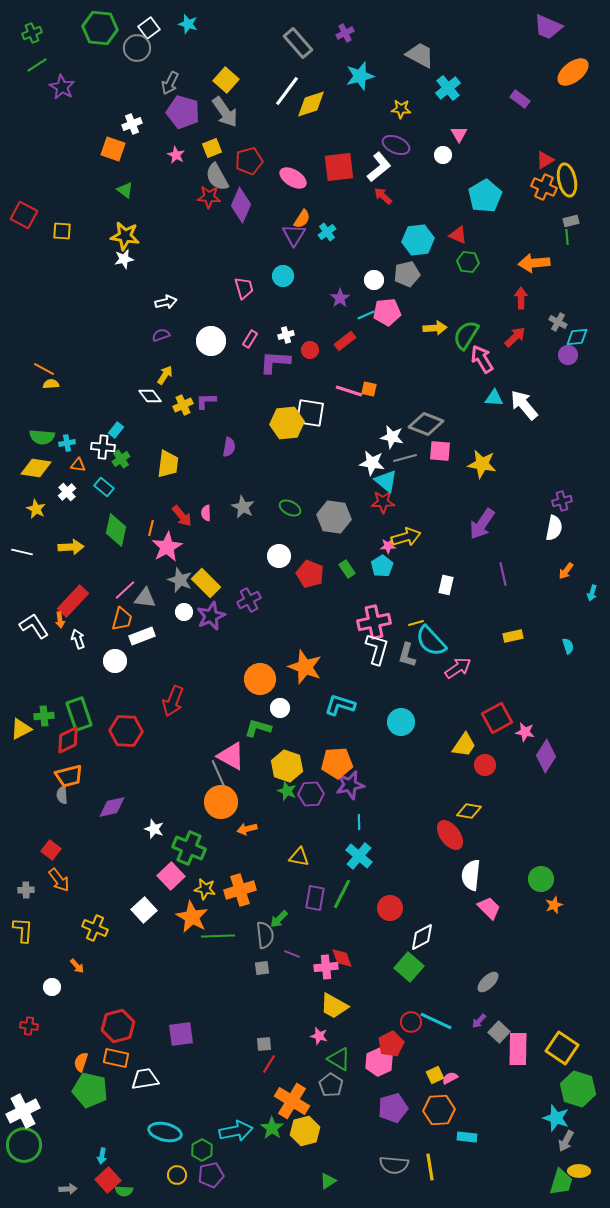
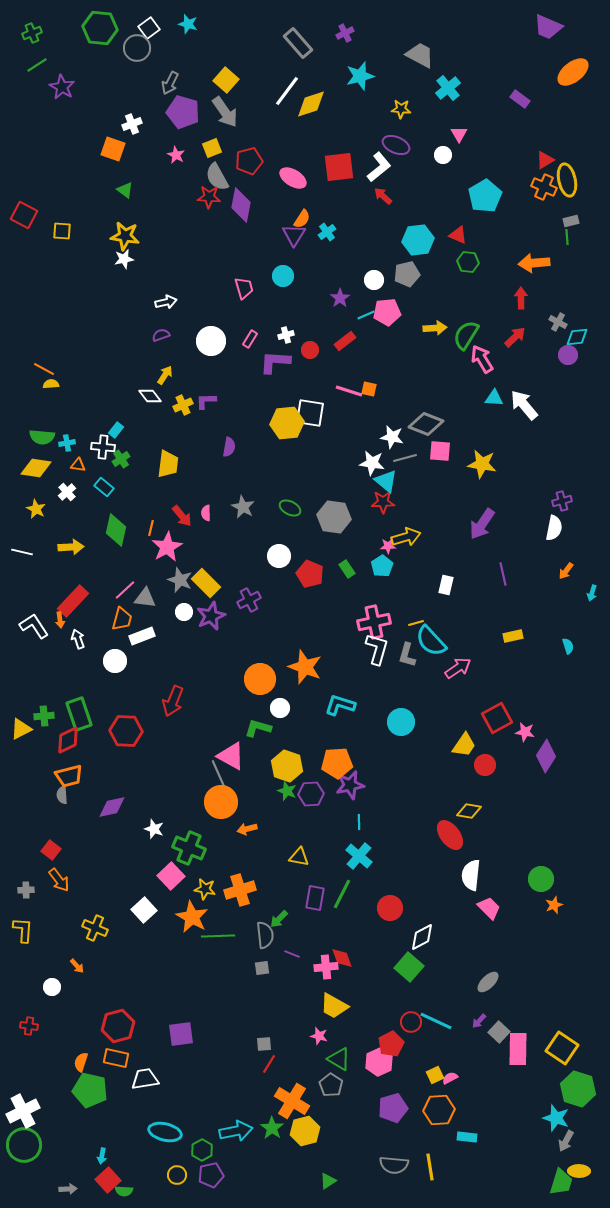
purple diamond at (241, 205): rotated 12 degrees counterclockwise
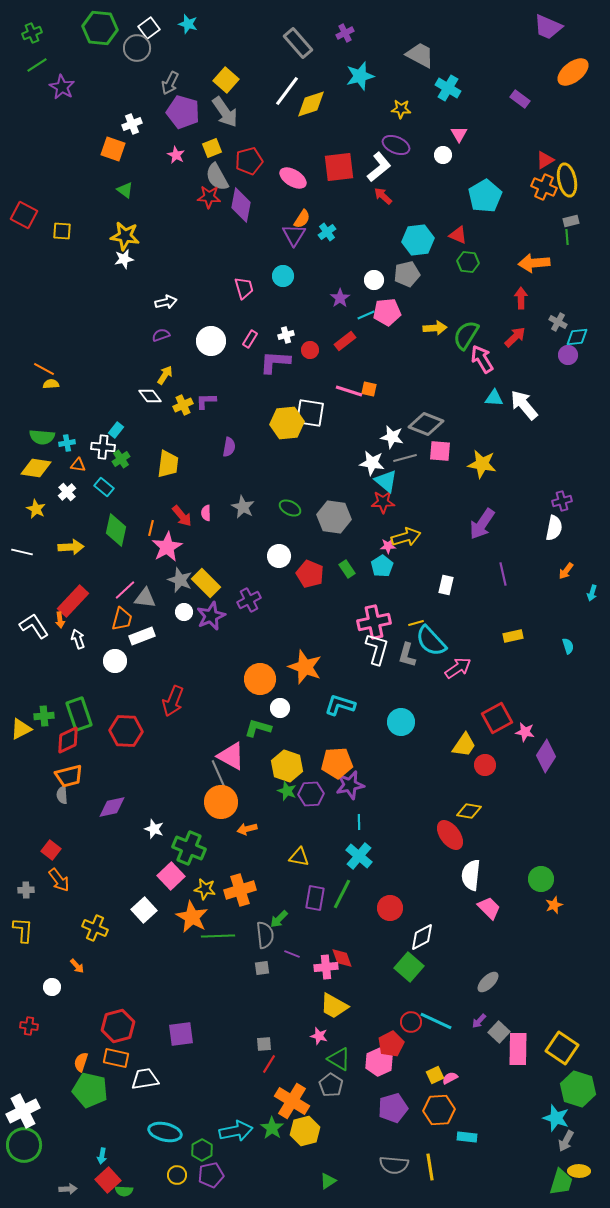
cyan cross at (448, 88): rotated 20 degrees counterclockwise
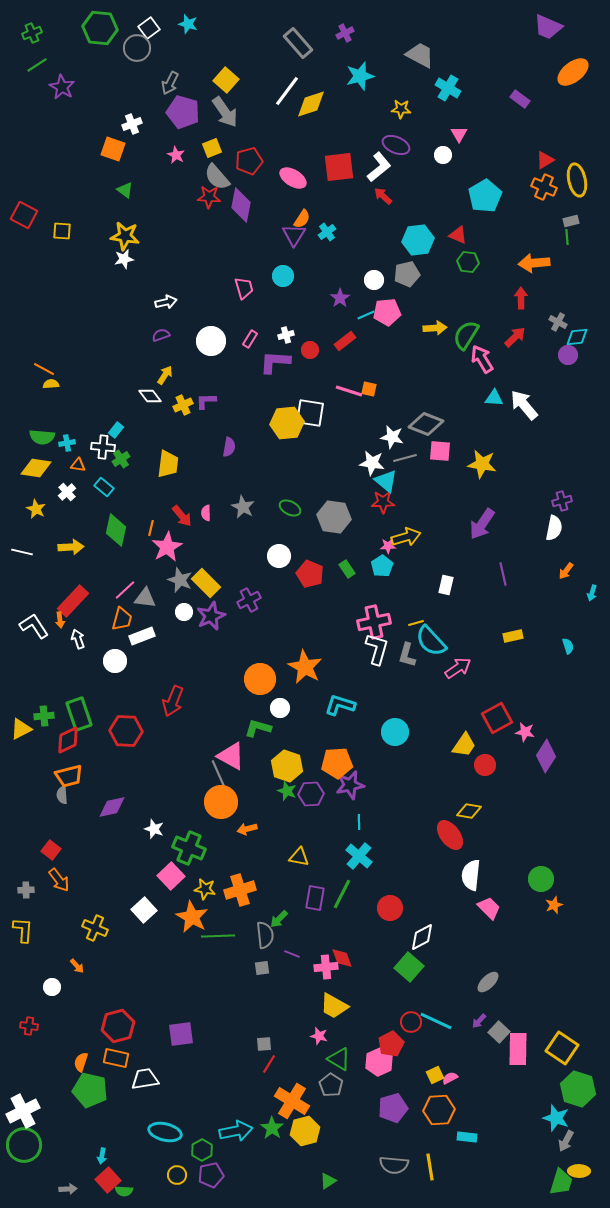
gray semicircle at (217, 177): rotated 12 degrees counterclockwise
yellow ellipse at (567, 180): moved 10 px right
orange star at (305, 667): rotated 8 degrees clockwise
cyan circle at (401, 722): moved 6 px left, 10 px down
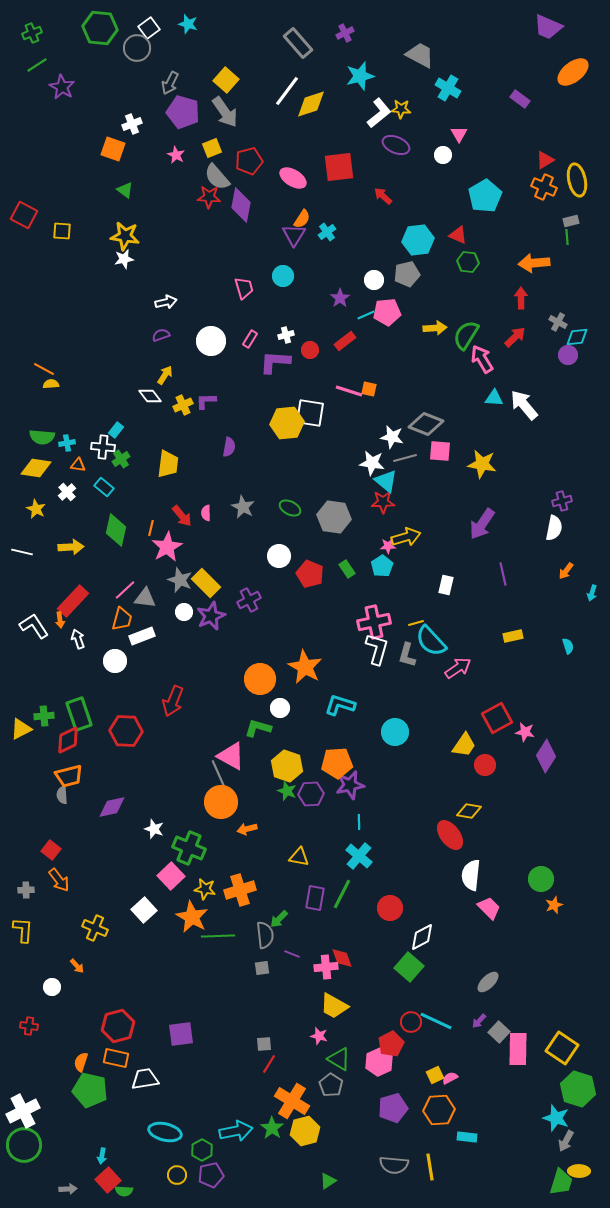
white L-shape at (379, 167): moved 54 px up
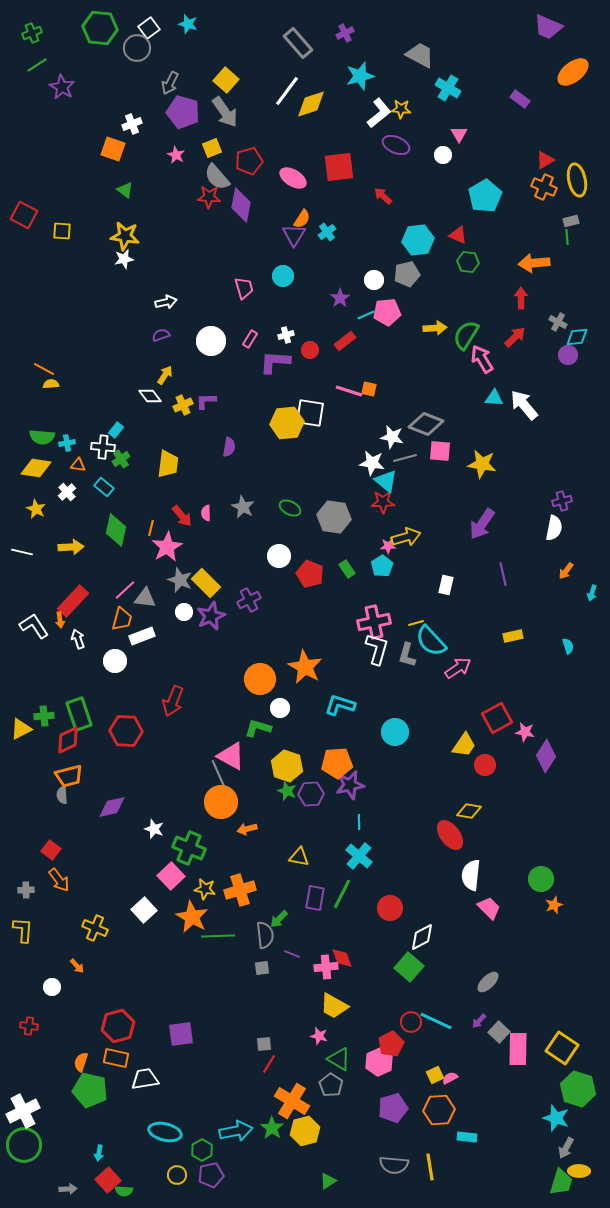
gray arrow at (566, 1141): moved 7 px down
cyan arrow at (102, 1156): moved 3 px left, 3 px up
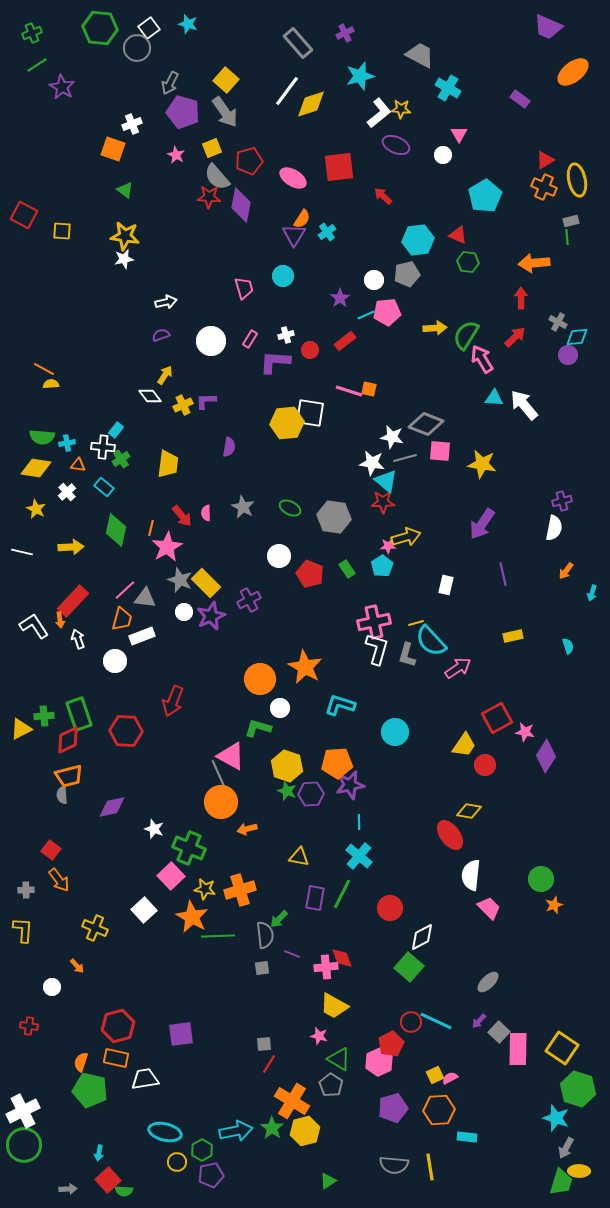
yellow circle at (177, 1175): moved 13 px up
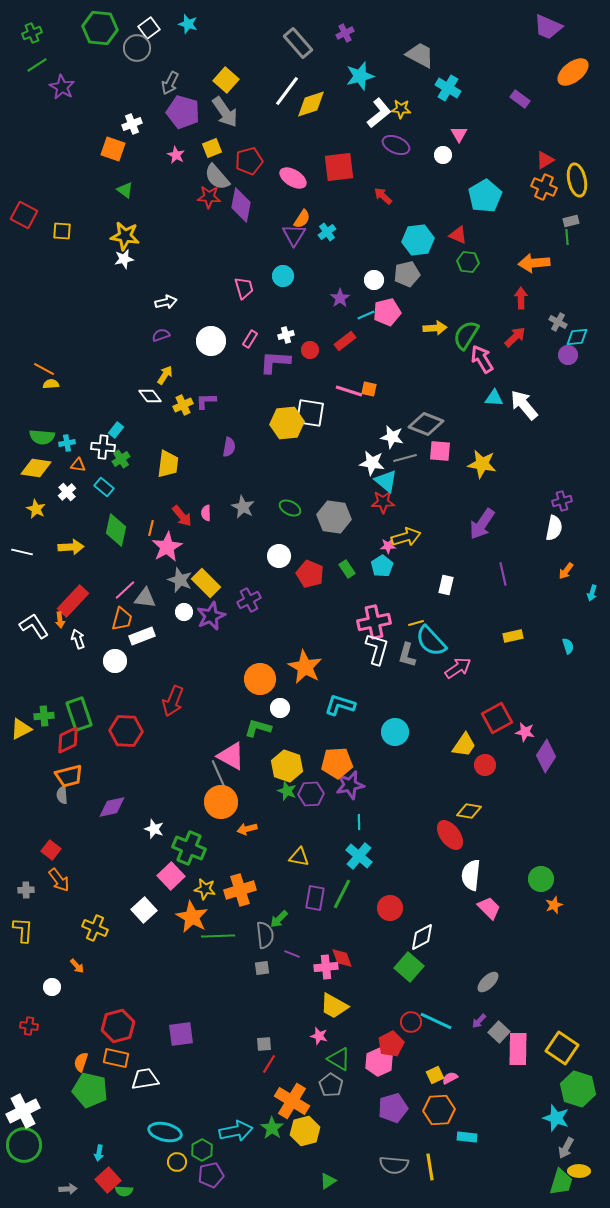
pink pentagon at (387, 312): rotated 8 degrees counterclockwise
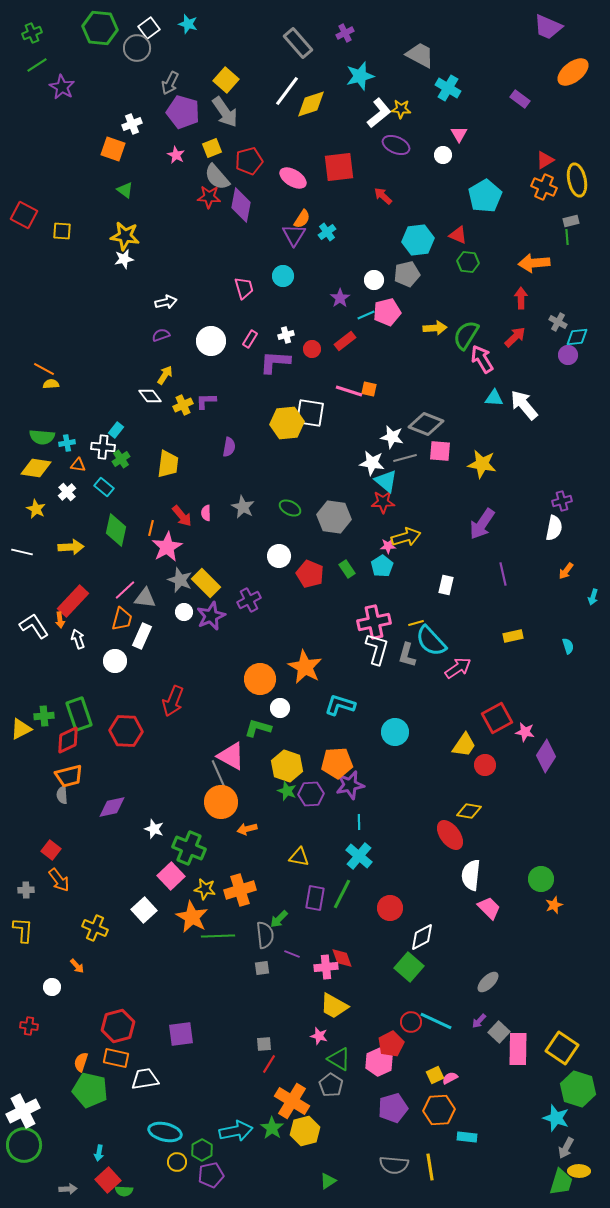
red circle at (310, 350): moved 2 px right, 1 px up
cyan arrow at (592, 593): moved 1 px right, 4 px down
white rectangle at (142, 636): rotated 45 degrees counterclockwise
